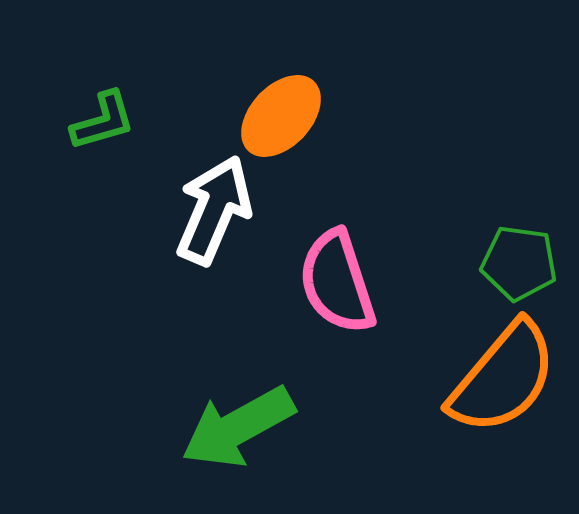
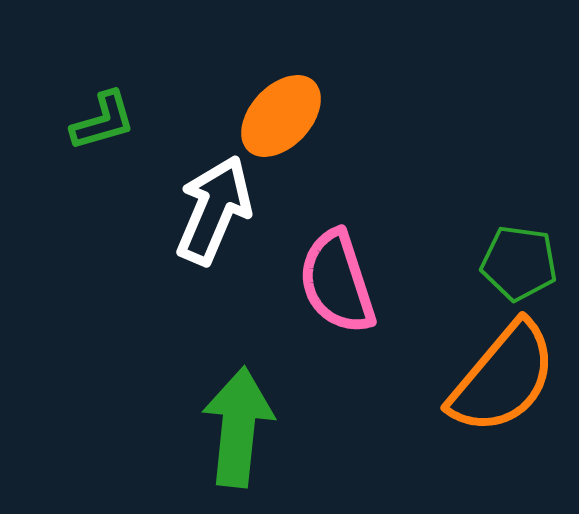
green arrow: rotated 125 degrees clockwise
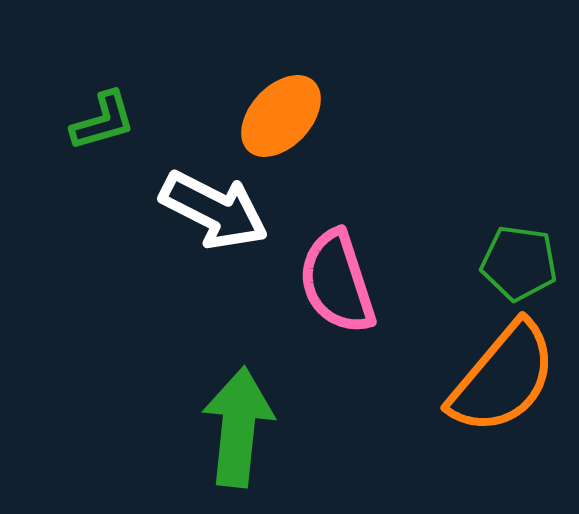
white arrow: rotated 94 degrees clockwise
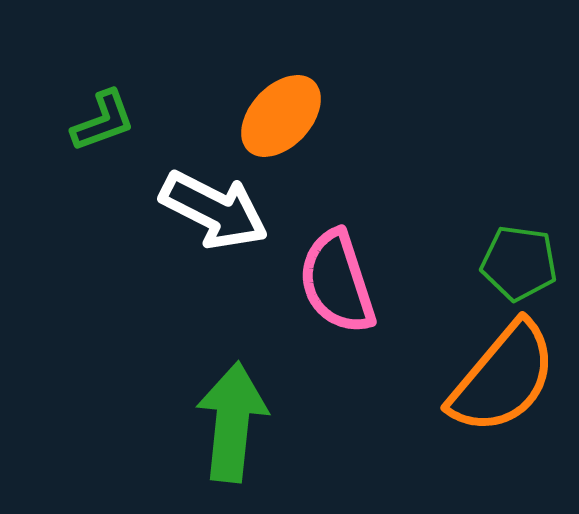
green L-shape: rotated 4 degrees counterclockwise
green arrow: moved 6 px left, 5 px up
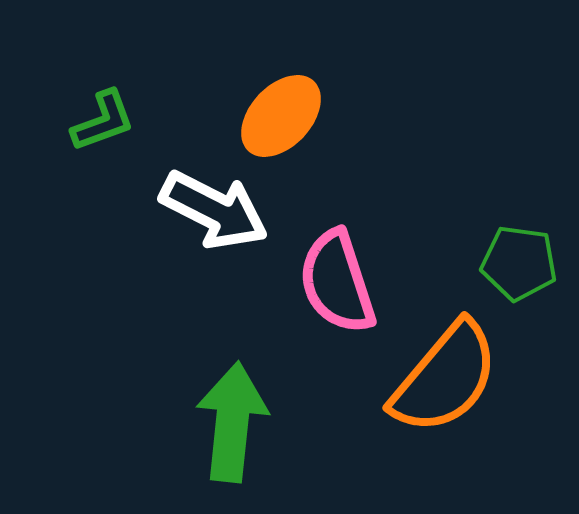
orange semicircle: moved 58 px left
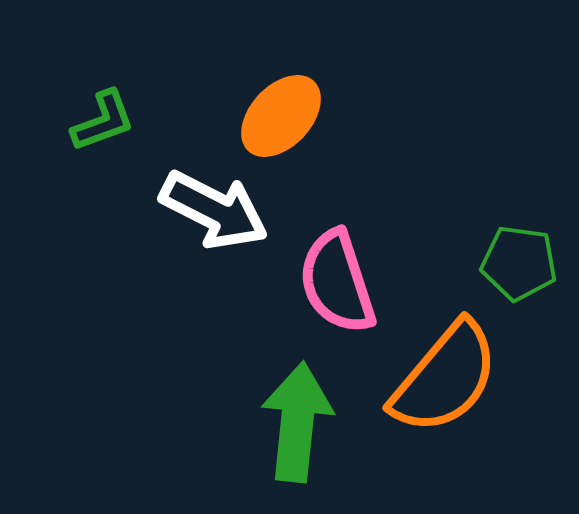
green arrow: moved 65 px right
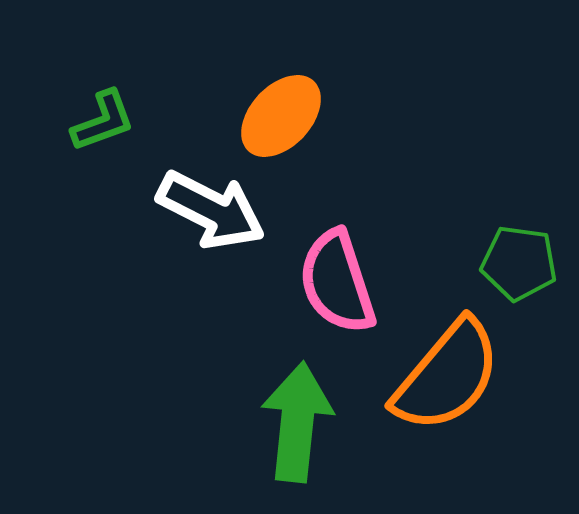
white arrow: moved 3 px left
orange semicircle: moved 2 px right, 2 px up
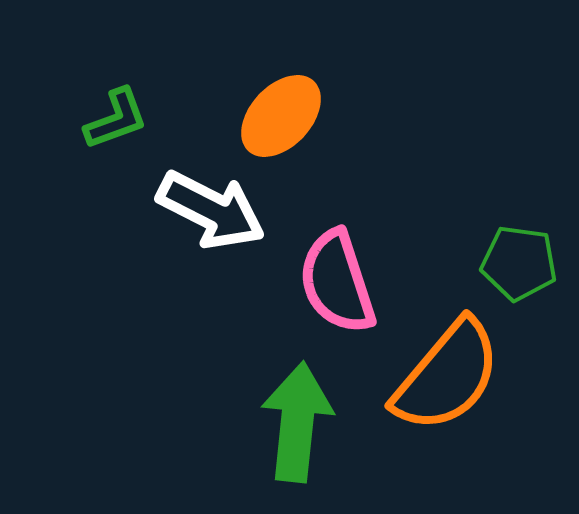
green L-shape: moved 13 px right, 2 px up
